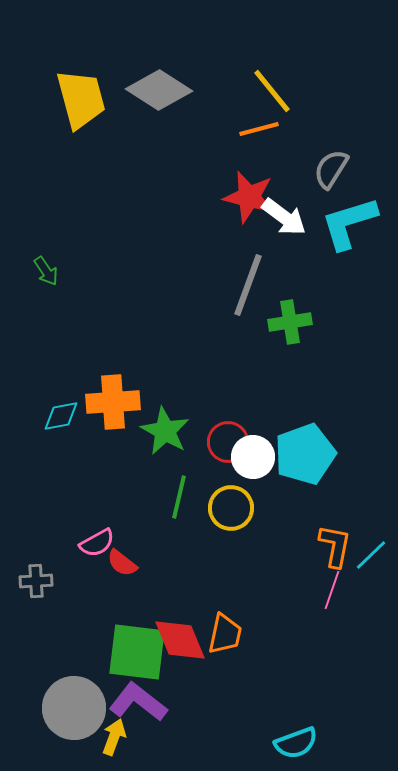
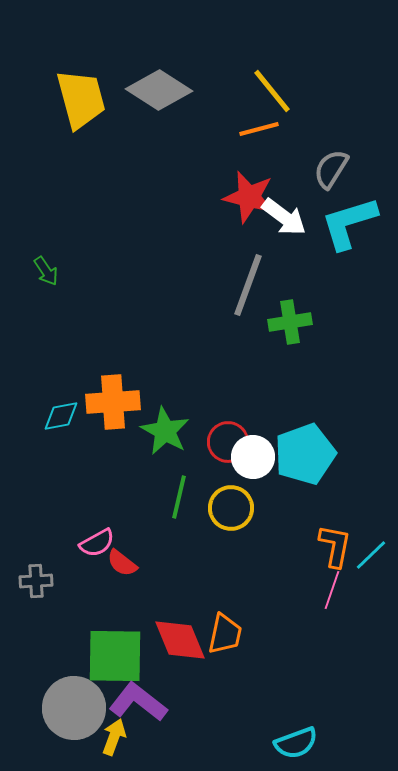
green square: moved 22 px left, 4 px down; rotated 6 degrees counterclockwise
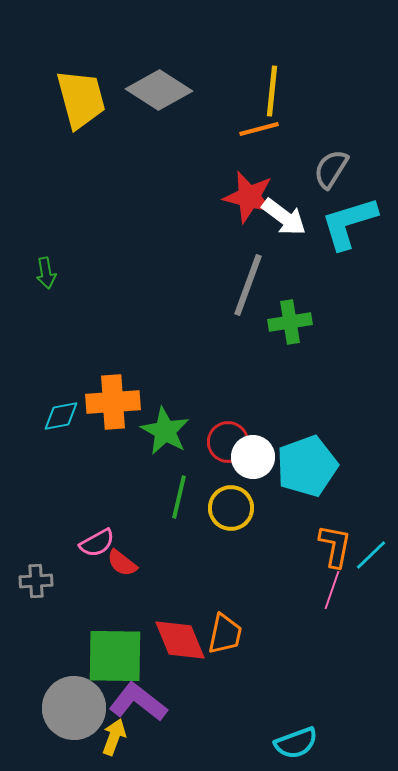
yellow line: rotated 45 degrees clockwise
green arrow: moved 2 px down; rotated 24 degrees clockwise
cyan pentagon: moved 2 px right, 12 px down
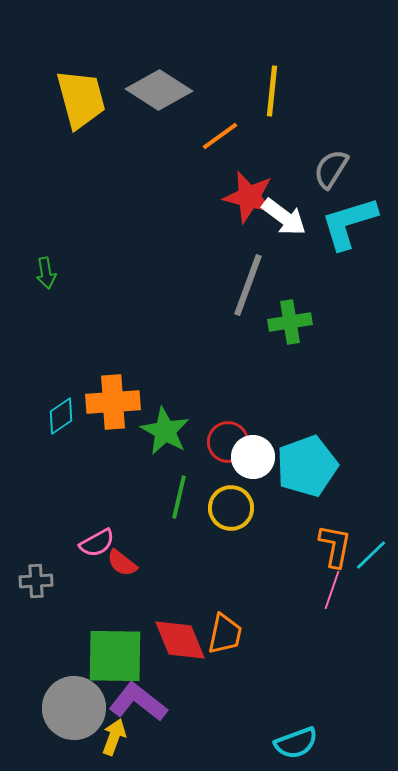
orange line: moved 39 px left, 7 px down; rotated 21 degrees counterclockwise
cyan diamond: rotated 24 degrees counterclockwise
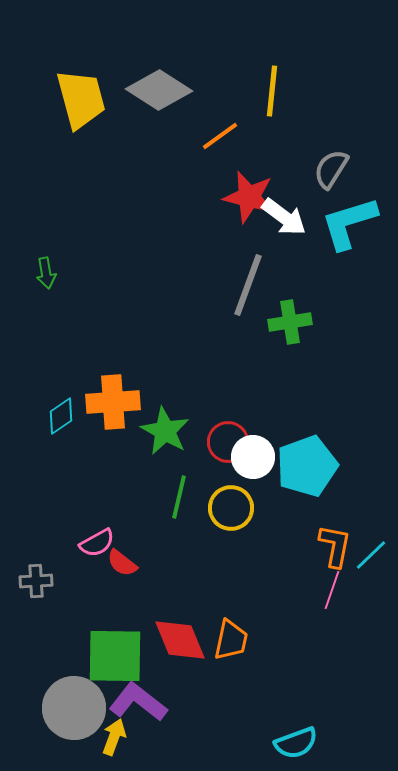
orange trapezoid: moved 6 px right, 6 px down
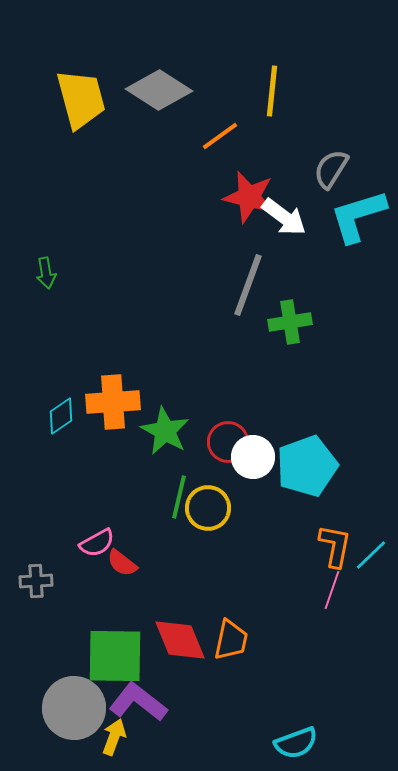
cyan L-shape: moved 9 px right, 7 px up
yellow circle: moved 23 px left
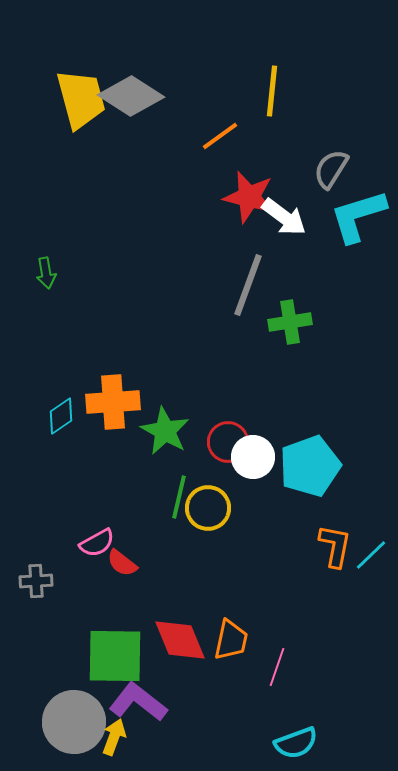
gray diamond: moved 28 px left, 6 px down
cyan pentagon: moved 3 px right
pink line: moved 55 px left, 77 px down
gray circle: moved 14 px down
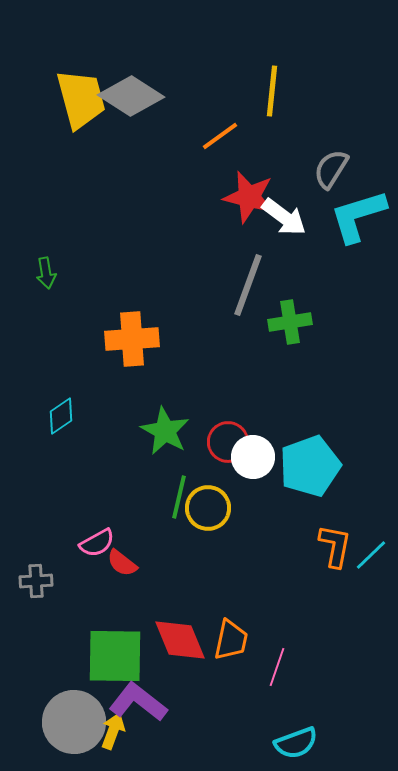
orange cross: moved 19 px right, 63 px up
yellow arrow: moved 1 px left, 6 px up
